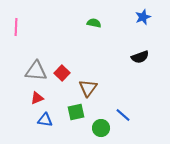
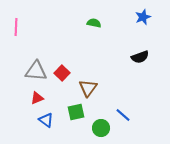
blue triangle: moved 1 px right; rotated 28 degrees clockwise
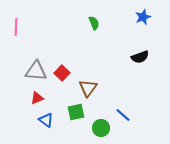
green semicircle: rotated 56 degrees clockwise
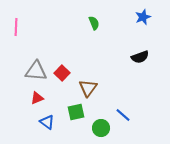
blue triangle: moved 1 px right, 2 px down
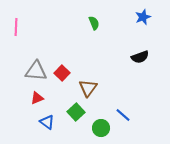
green square: rotated 30 degrees counterclockwise
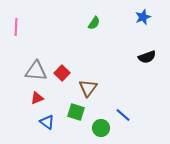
green semicircle: rotated 56 degrees clockwise
black semicircle: moved 7 px right
green square: rotated 30 degrees counterclockwise
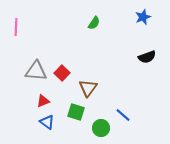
red triangle: moved 6 px right, 3 px down
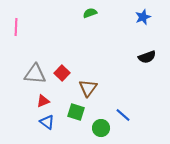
green semicircle: moved 4 px left, 10 px up; rotated 144 degrees counterclockwise
gray triangle: moved 1 px left, 3 px down
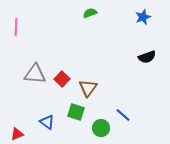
red square: moved 6 px down
red triangle: moved 26 px left, 33 px down
